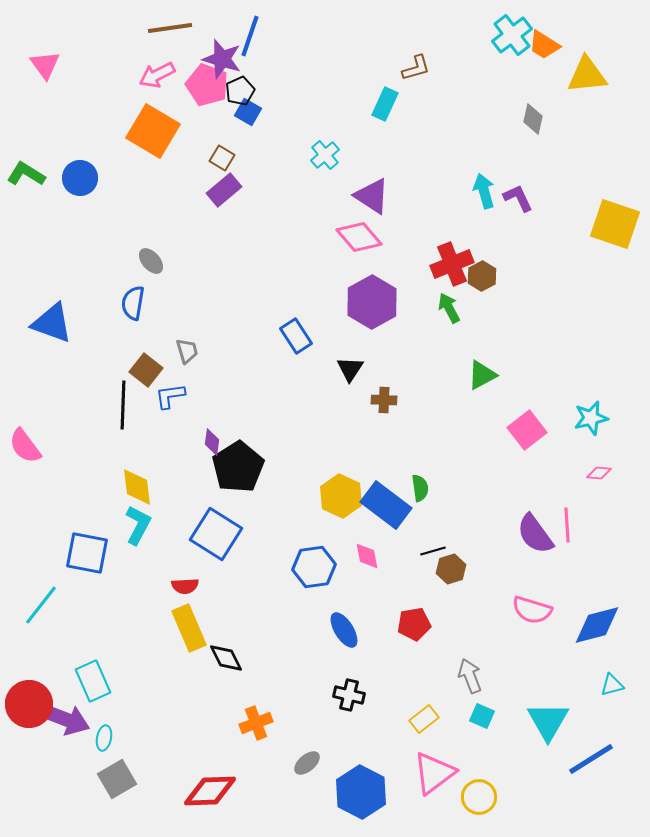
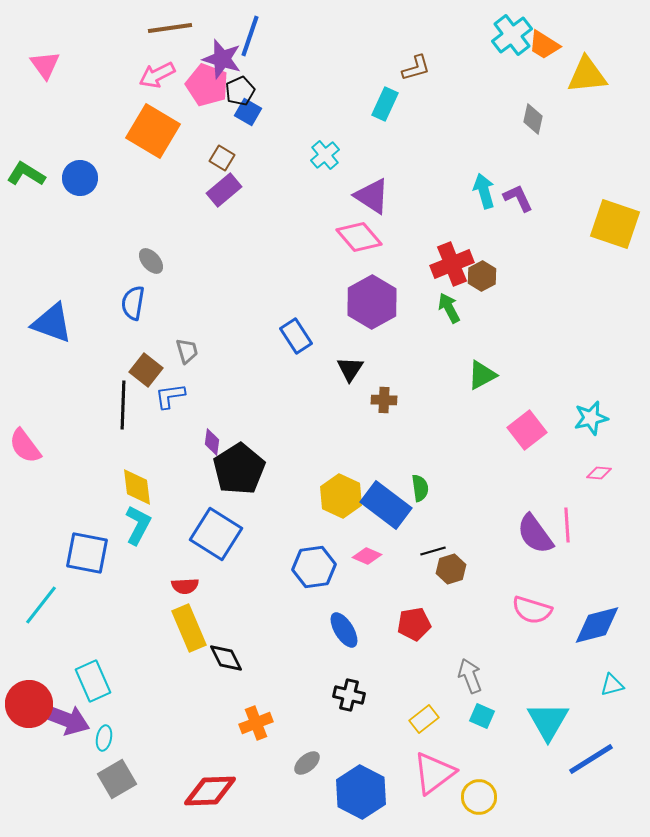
black pentagon at (238, 467): moved 1 px right, 2 px down
pink diamond at (367, 556): rotated 56 degrees counterclockwise
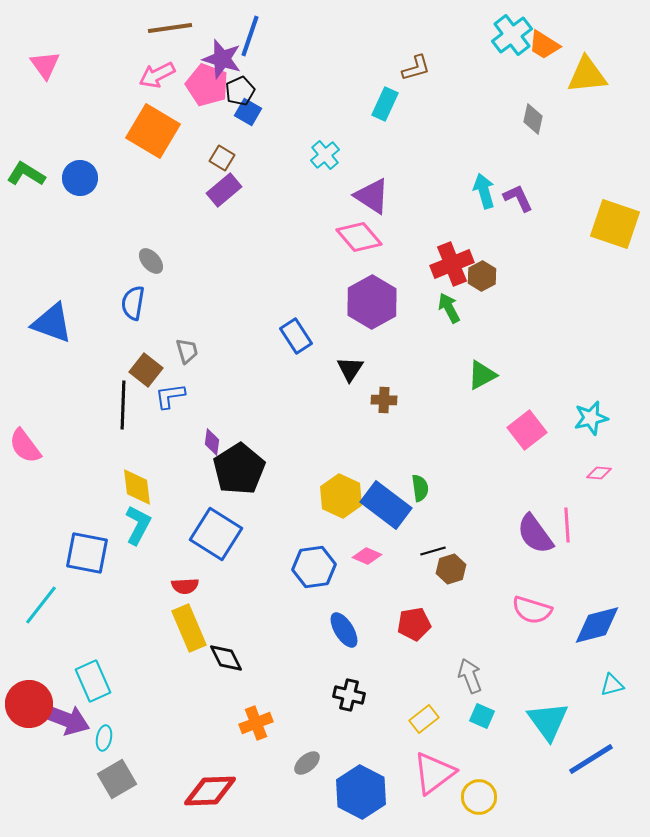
cyan triangle at (548, 721): rotated 6 degrees counterclockwise
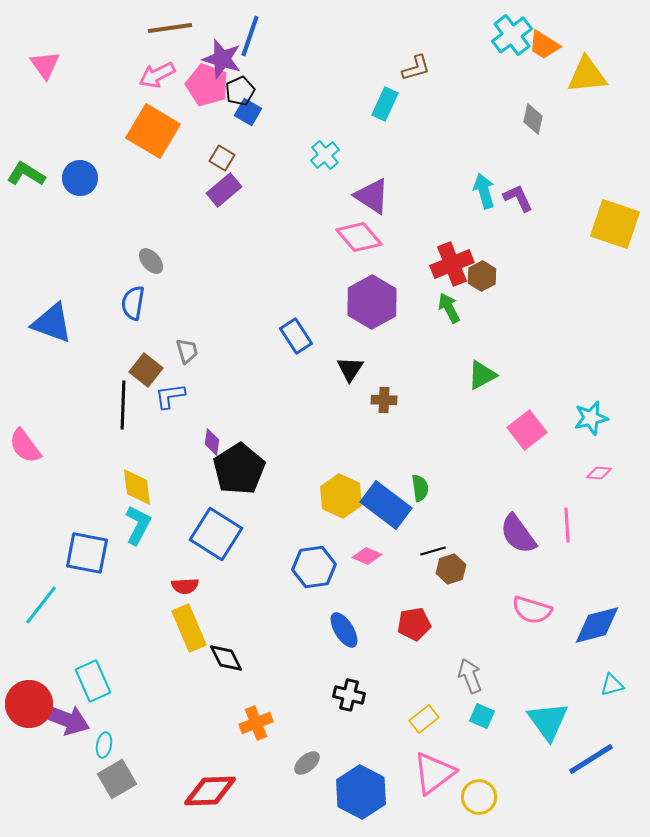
purple semicircle at (535, 534): moved 17 px left
cyan ellipse at (104, 738): moved 7 px down
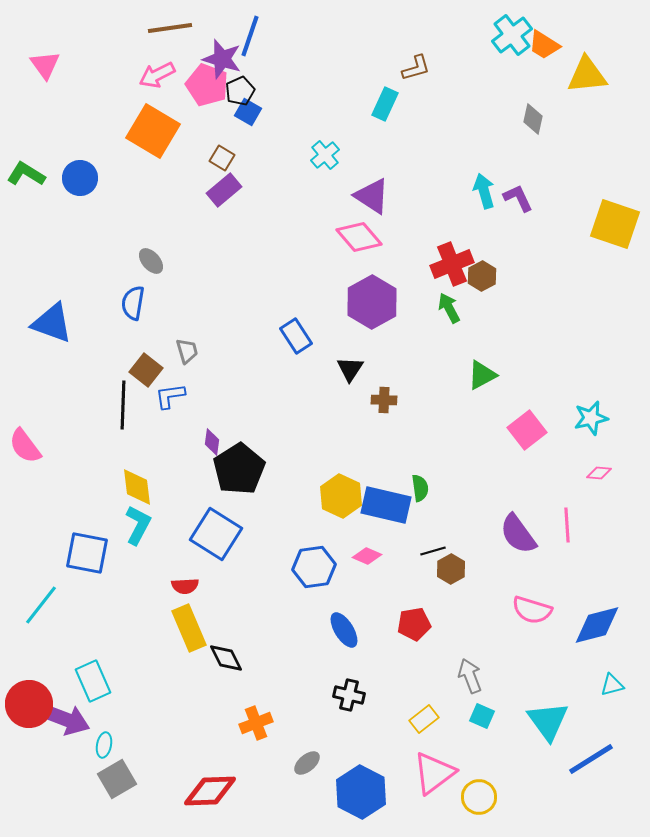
blue rectangle at (386, 505): rotated 24 degrees counterclockwise
brown hexagon at (451, 569): rotated 12 degrees counterclockwise
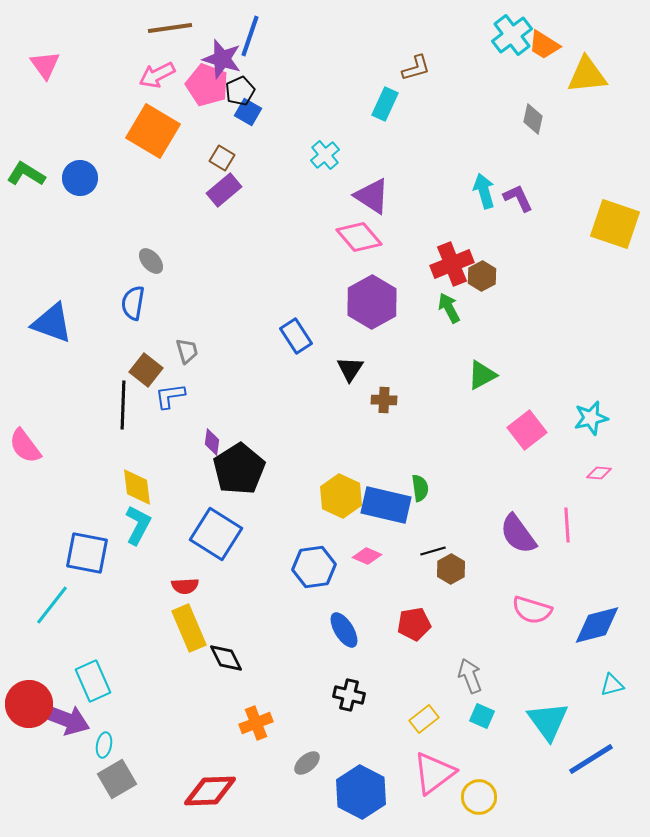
cyan line at (41, 605): moved 11 px right
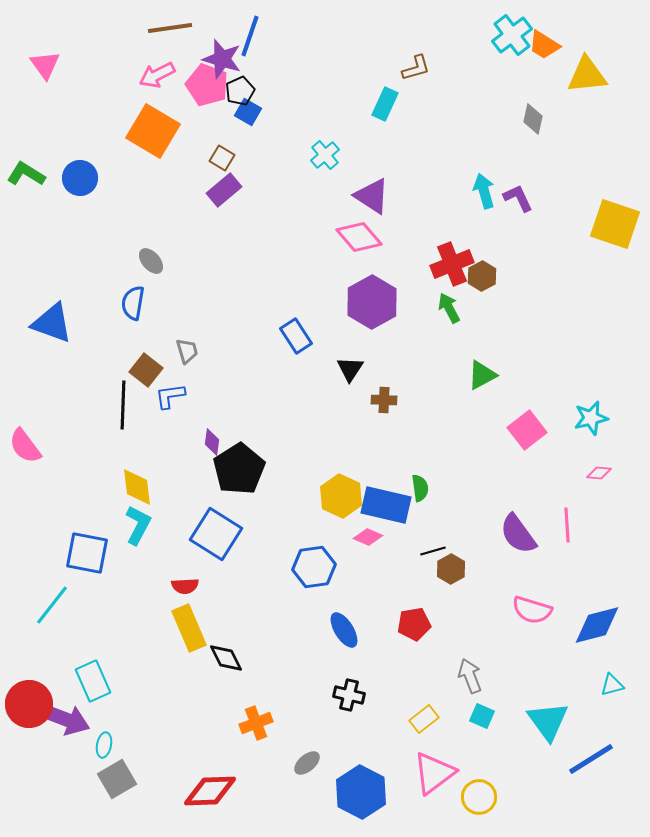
pink diamond at (367, 556): moved 1 px right, 19 px up
